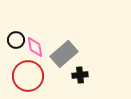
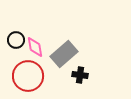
black cross: rotated 14 degrees clockwise
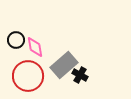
gray rectangle: moved 11 px down
black cross: rotated 21 degrees clockwise
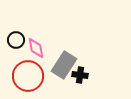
pink diamond: moved 1 px right, 1 px down
gray rectangle: rotated 16 degrees counterclockwise
black cross: rotated 21 degrees counterclockwise
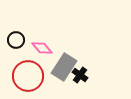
pink diamond: moved 6 px right; rotated 30 degrees counterclockwise
gray rectangle: moved 2 px down
black cross: rotated 28 degrees clockwise
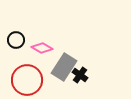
pink diamond: rotated 20 degrees counterclockwise
red circle: moved 1 px left, 4 px down
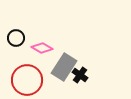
black circle: moved 2 px up
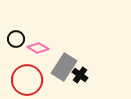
black circle: moved 1 px down
pink diamond: moved 4 px left
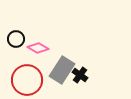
gray rectangle: moved 2 px left, 3 px down
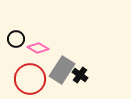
red circle: moved 3 px right, 1 px up
